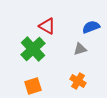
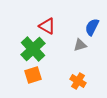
blue semicircle: moved 1 px right; rotated 42 degrees counterclockwise
gray triangle: moved 4 px up
orange square: moved 11 px up
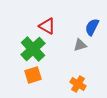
orange cross: moved 3 px down
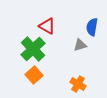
blue semicircle: rotated 18 degrees counterclockwise
orange square: moved 1 px right; rotated 24 degrees counterclockwise
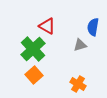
blue semicircle: moved 1 px right
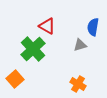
orange square: moved 19 px left, 4 px down
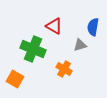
red triangle: moved 7 px right
green cross: rotated 25 degrees counterclockwise
orange square: rotated 18 degrees counterclockwise
orange cross: moved 14 px left, 15 px up
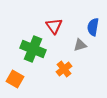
red triangle: rotated 24 degrees clockwise
orange cross: rotated 21 degrees clockwise
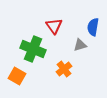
orange square: moved 2 px right, 3 px up
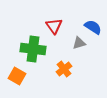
blue semicircle: rotated 114 degrees clockwise
gray triangle: moved 1 px left, 2 px up
green cross: rotated 15 degrees counterclockwise
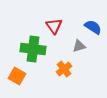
gray triangle: moved 3 px down
